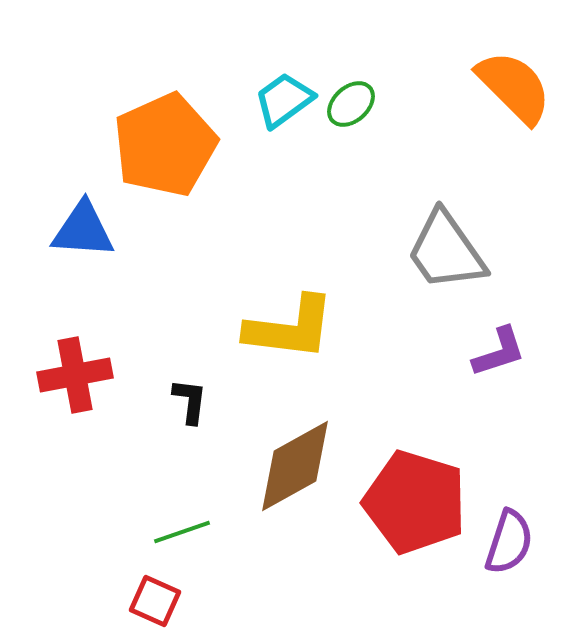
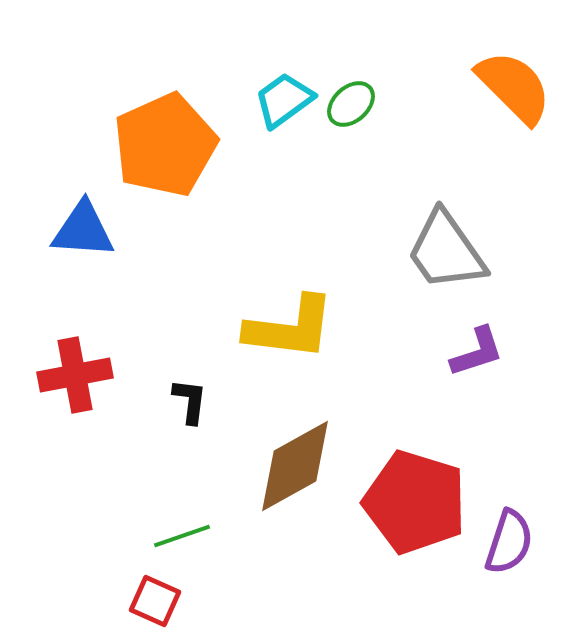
purple L-shape: moved 22 px left
green line: moved 4 px down
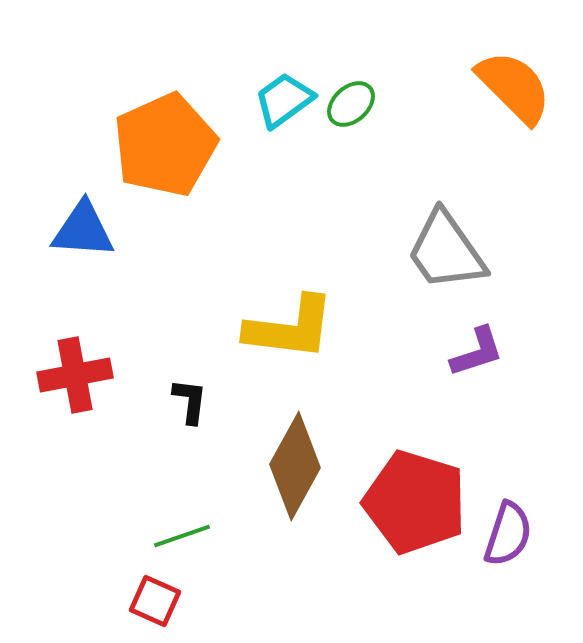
brown diamond: rotated 32 degrees counterclockwise
purple semicircle: moved 1 px left, 8 px up
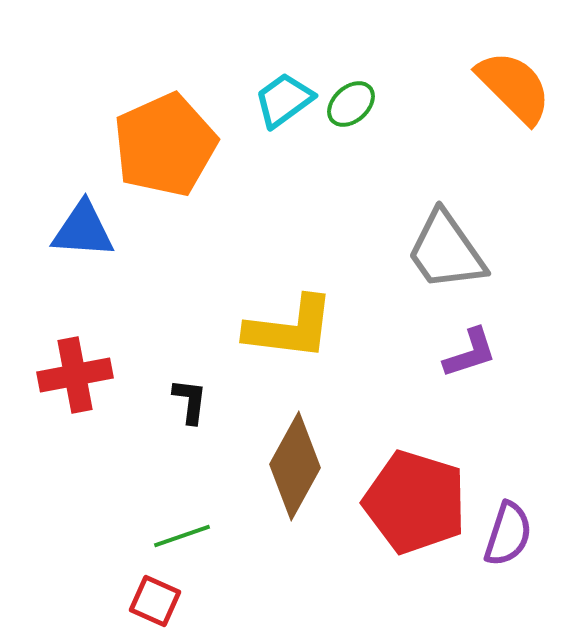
purple L-shape: moved 7 px left, 1 px down
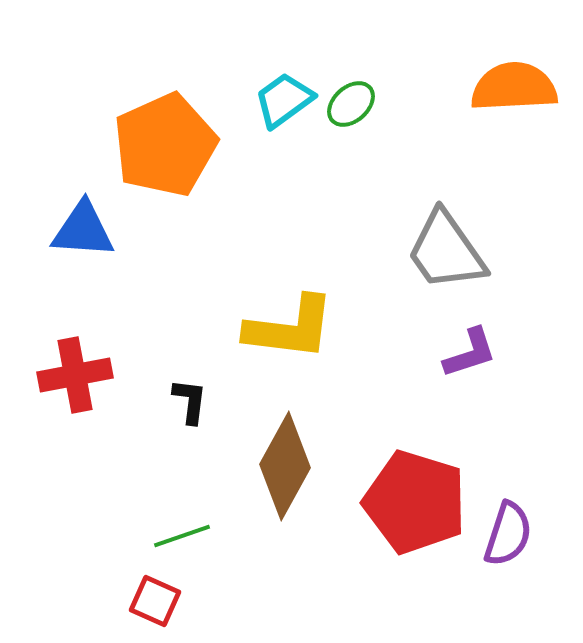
orange semicircle: rotated 48 degrees counterclockwise
brown diamond: moved 10 px left
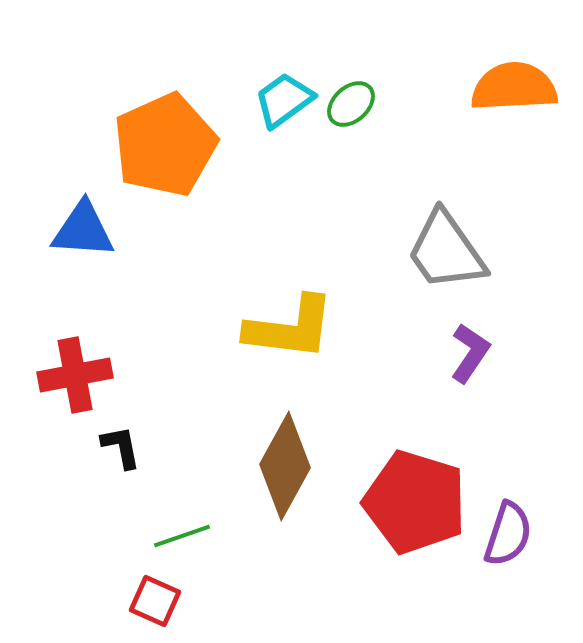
purple L-shape: rotated 38 degrees counterclockwise
black L-shape: moved 69 px left, 46 px down; rotated 18 degrees counterclockwise
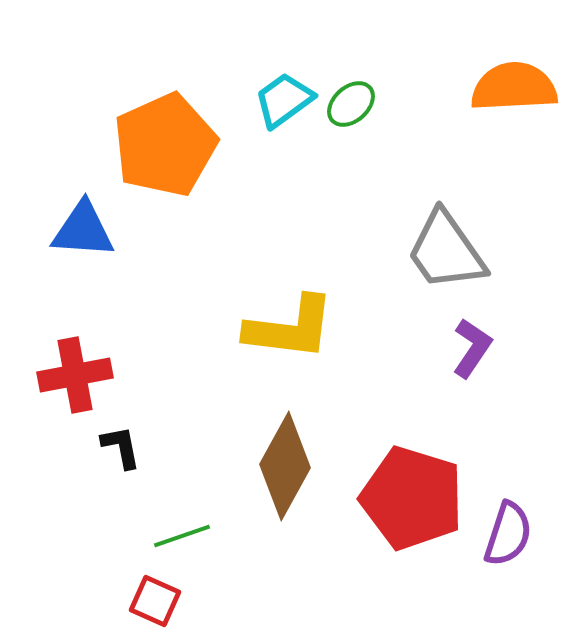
purple L-shape: moved 2 px right, 5 px up
red pentagon: moved 3 px left, 4 px up
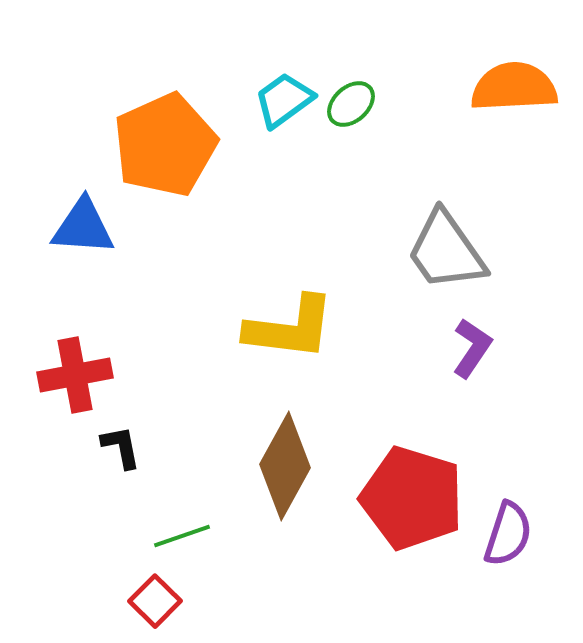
blue triangle: moved 3 px up
red square: rotated 21 degrees clockwise
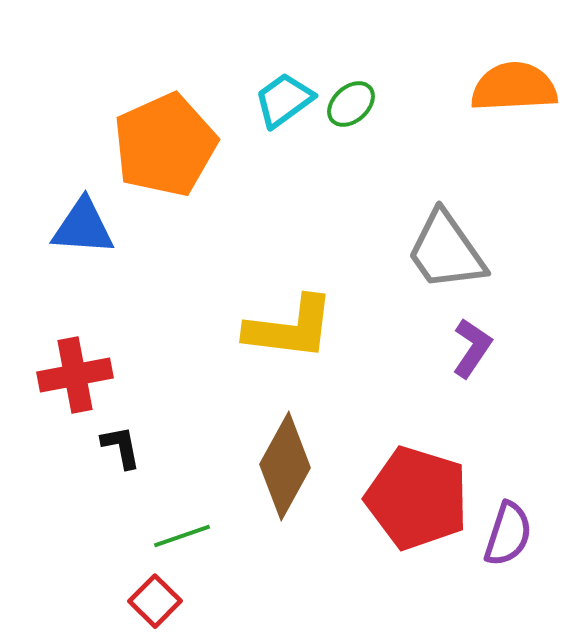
red pentagon: moved 5 px right
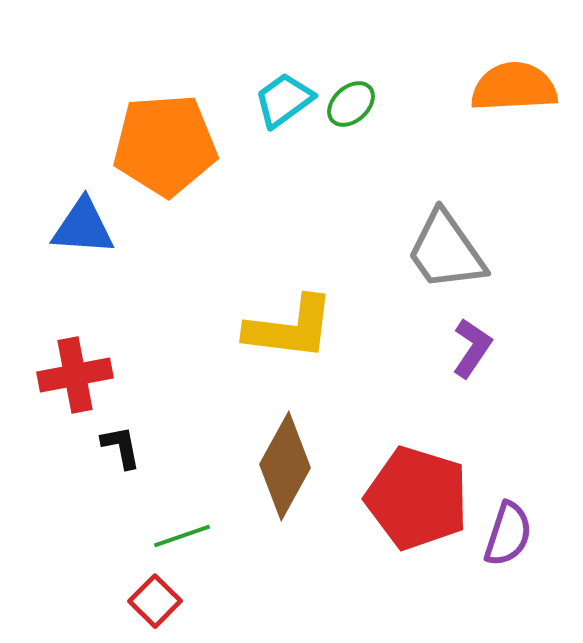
orange pentagon: rotated 20 degrees clockwise
